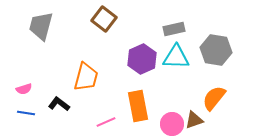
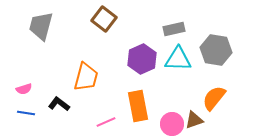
cyan triangle: moved 2 px right, 2 px down
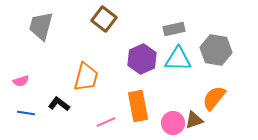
pink semicircle: moved 3 px left, 8 px up
pink circle: moved 1 px right, 1 px up
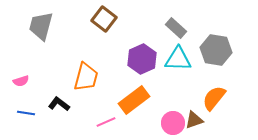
gray rectangle: moved 2 px right, 1 px up; rotated 55 degrees clockwise
orange rectangle: moved 4 px left, 6 px up; rotated 64 degrees clockwise
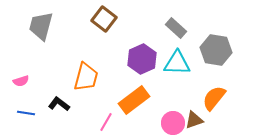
cyan triangle: moved 1 px left, 4 px down
pink line: rotated 36 degrees counterclockwise
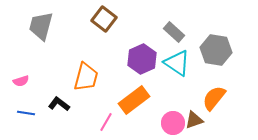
gray rectangle: moved 2 px left, 4 px down
cyan triangle: rotated 32 degrees clockwise
